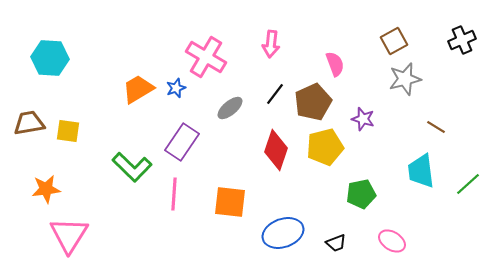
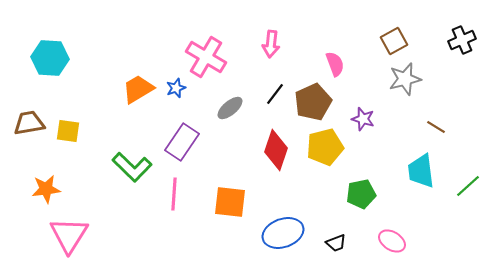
green line: moved 2 px down
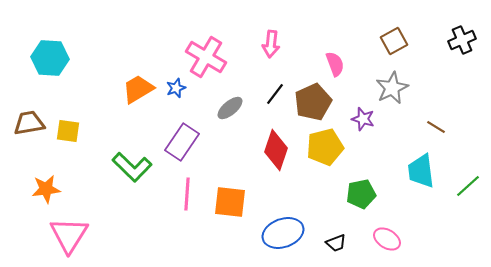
gray star: moved 13 px left, 9 px down; rotated 12 degrees counterclockwise
pink line: moved 13 px right
pink ellipse: moved 5 px left, 2 px up
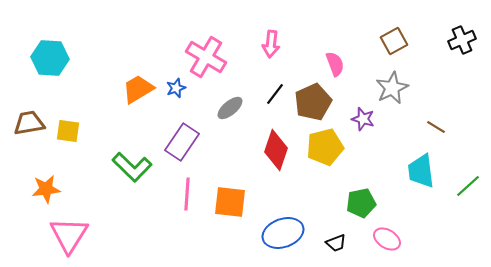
green pentagon: moved 9 px down
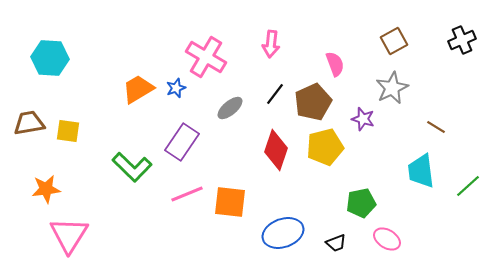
pink line: rotated 64 degrees clockwise
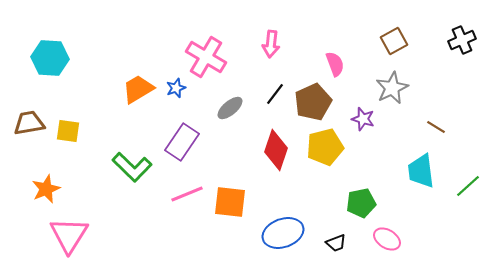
orange star: rotated 16 degrees counterclockwise
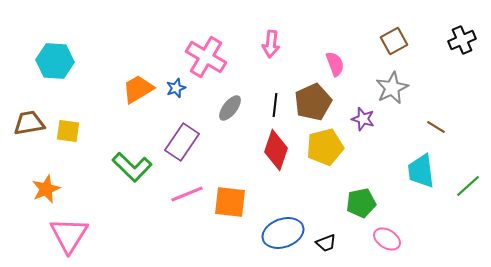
cyan hexagon: moved 5 px right, 3 px down
black line: moved 11 px down; rotated 30 degrees counterclockwise
gray ellipse: rotated 12 degrees counterclockwise
black trapezoid: moved 10 px left
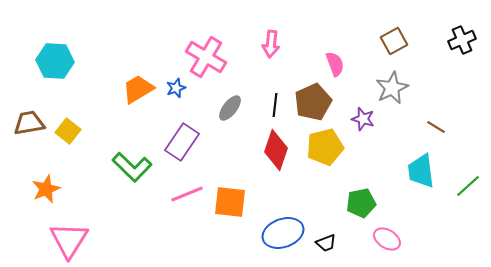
yellow square: rotated 30 degrees clockwise
pink triangle: moved 5 px down
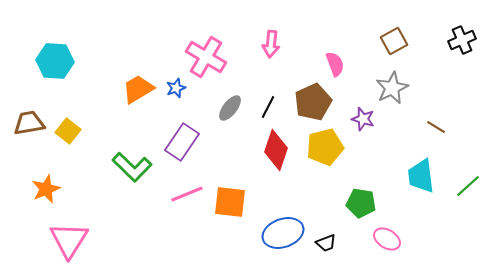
black line: moved 7 px left, 2 px down; rotated 20 degrees clockwise
cyan trapezoid: moved 5 px down
green pentagon: rotated 20 degrees clockwise
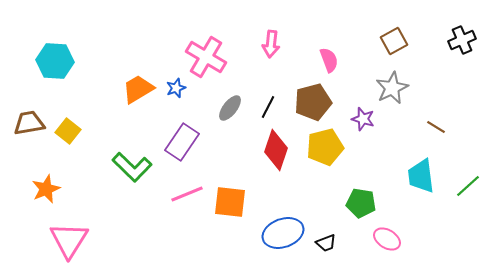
pink semicircle: moved 6 px left, 4 px up
brown pentagon: rotated 9 degrees clockwise
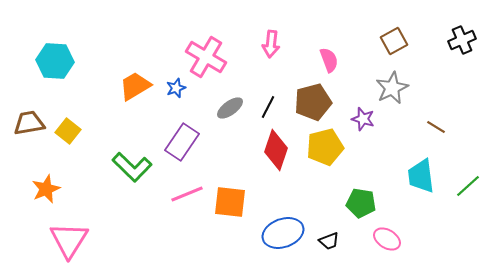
orange trapezoid: moved 3 px left, 3 px up
gray ellipse: rotated 16 degrees clockwise
black trapezoid: moved 3 px right, 2 px up
